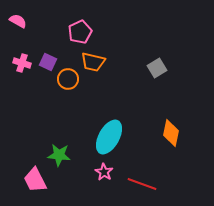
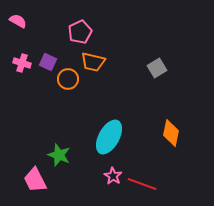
green star: rotated 15 degrees clockwise
pink star: moved 9 px right, 4 px down
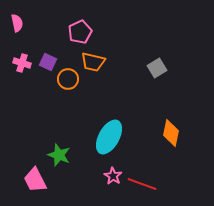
pink semicircle: moved 1 px left, 2 px down; rotated 48 degrees clockwise
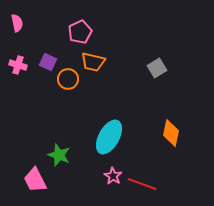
pink cross: moved 4 px left, 2 px down
